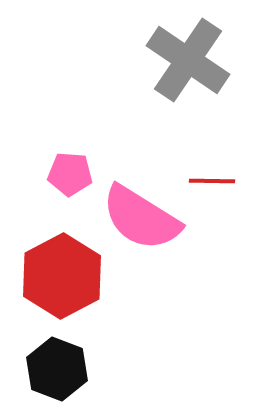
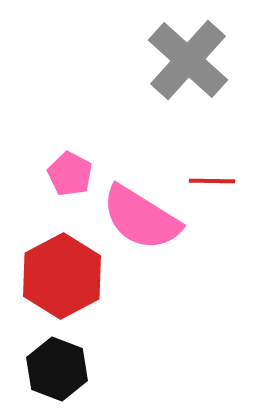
gray cross: rotated 8 degrees clockwise
pink pentagon: rotated 24 degrees clockwise
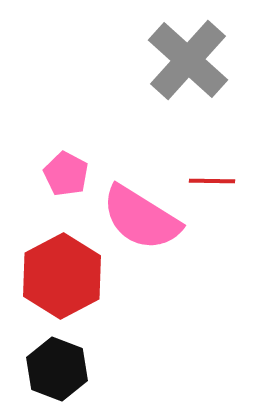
pink pentagon: moved 4 px left
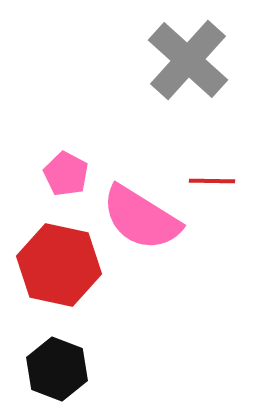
red hexagon: moved 3 px left, 11 px up; rotated 20 degrees counterclockwise
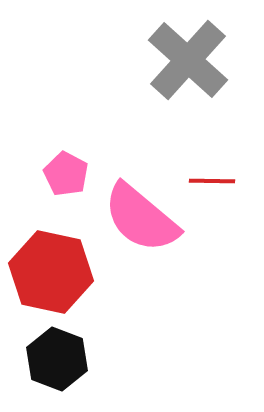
pink semicircle: rotated 8 degrees clockwise
red hexagon: moved 8 px left, 7 px down
black hexagon: moved 10 px up
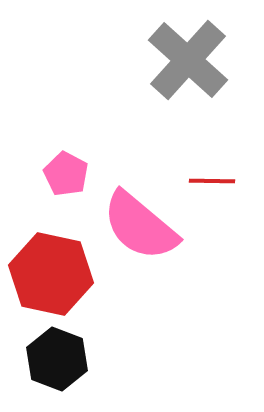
pink semicircle: moved 1 px left, 8 px down
red hexagon: moved 2 px down
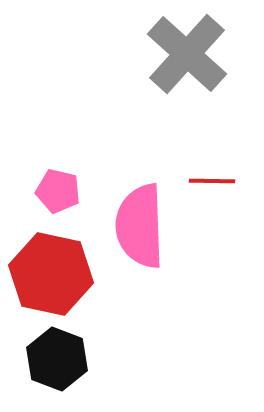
gray cross: moved 1 px left, 6 px up
pink pentagon: moved 8 px left, 17 px down; rotated 15 degrees counterclockwise
pink semicircle: rotated 48 degrees clockwise
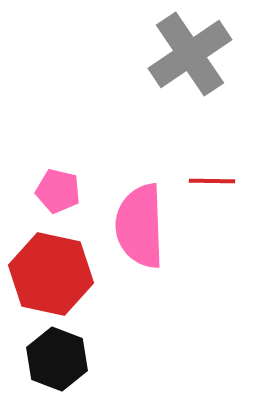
gray cross: moved 3 px right; rotated 14 degrees clockwise
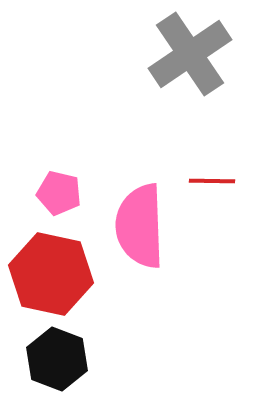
pink pentagon: moved 1 px right, 2 px down
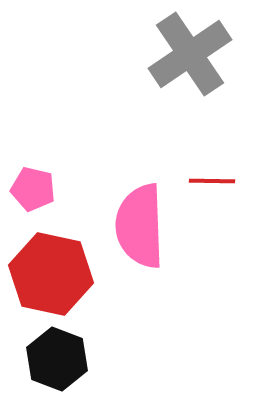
pink pentagon: moved 26 px left, 4 px up
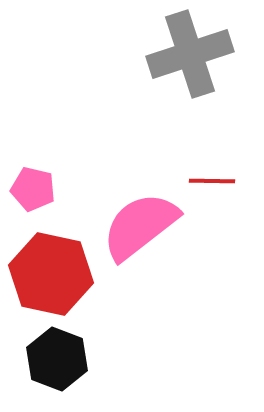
gray cross: rotated 16 degrees clockwise
pink semicircle: rotated 54 degrees clockwise
